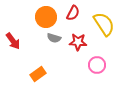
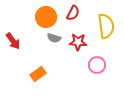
yellow semicircle: moved 2 px right, 2 px down; rotated 25 degrees clockwise
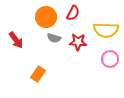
yellow semicircle: moved 4 px down; rotated 100 degrees clockwise
red arrow: moved 3 px right, 1 px up
pink circle: moved 13 px right, 6 px up
orange rectangle: rotated 21 degrees counterclockwise
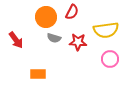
red semicircle: moved 1 px left, 1 px up
yellow semicircle: rotated 10 degrees counterclockwise
orange rectangle: rotated 56 degrees clockwise
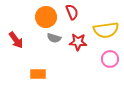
red semicircle: rotated 49 degrees counterclockwise
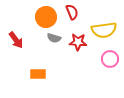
yellow semicircle: moved 2 px left
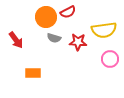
red semicircle: moved 4 px left; rotated 84 degrees clockwise
orange rectangle: moved 5 px left, 1 px up
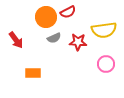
gray semicircle: rotated 40 degrees counterclockwise
pink circle: moved 4 px left, 5 px down
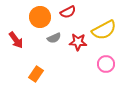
orange circle: moved 6 px left
yellow semicircle: rotated 20 degrees counterclockwise
orange rectangle: moved 3 px right, 1 px down; rotated 56 degrees counterclockwise
